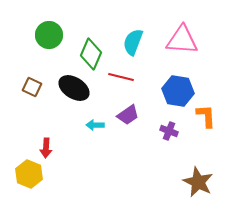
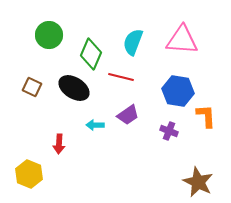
red arrow: moved 13 px right, 4 px up
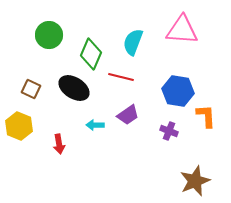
pink triangle: moved 10 px up
brown square: moved 1 px left, 2 px down
red arrow: rotated 12 degrees counterclockwise
yellow hexagon: moved 10 px left, 48 px up
brown star: moved 3 px left, 1 px up; rotated 24 degrees clockwise
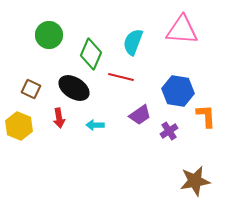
purple trapezoid: moved 12 px right
purple cross: rotated 36 degrees clockwise
red arrow: moved 26 px up
brown star: rotated 12 degrees clockwise
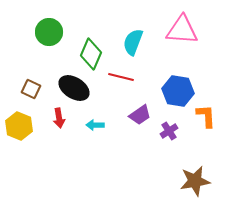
green circle: moved 3 px up
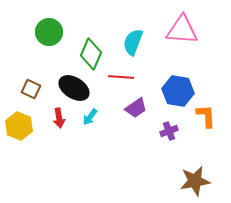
red line: rotated 10 degrees counterclockwise
purple trapezoid: moved 4 px left, 7 px up
cyan arrow: moved 5 px left, 8 px up; rotated 54 degrees counterclockwise
purple cross: rotated 12 degrees clockwise
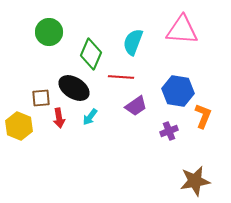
brown square: moved 10 px right, 9 px down; rotated 30 degrees counterclockwise
purple trapezoid: moved 2 px up
orange L-shape: moved 3 px left; rotated 25 degrees clockwise
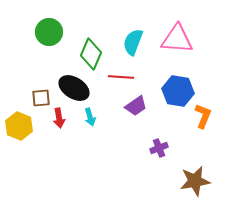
pink triangle: moved 5 px left, 9 px down
cyan arrow: rotated 54 degrees counterclockwise
purple cross: moved 10 px left, 17 px down
